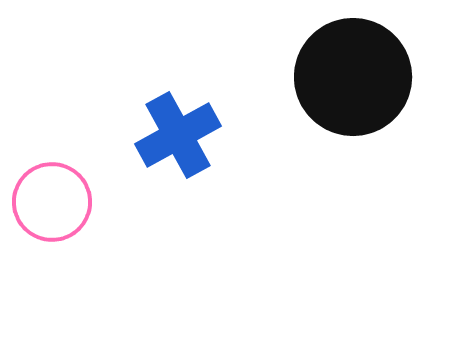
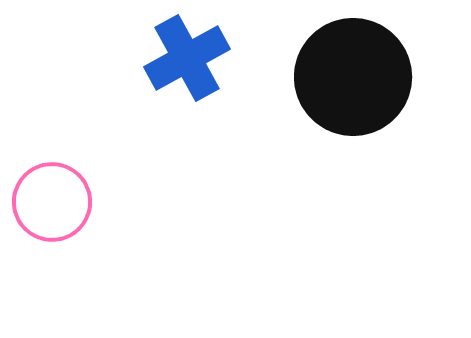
blue cross: moved 9 px right, 77 px up
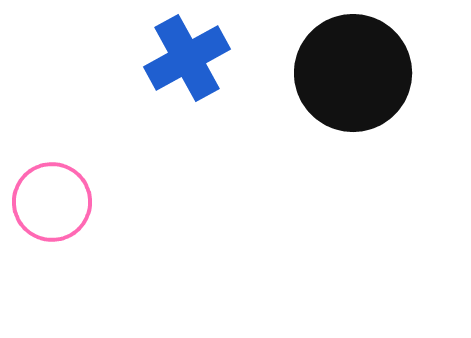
black circle: moved 4 px up
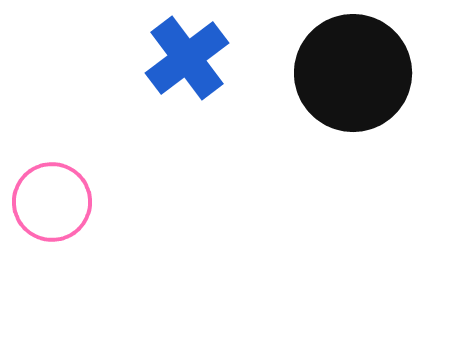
blue cross: rotated 8 degrees counterclockwise
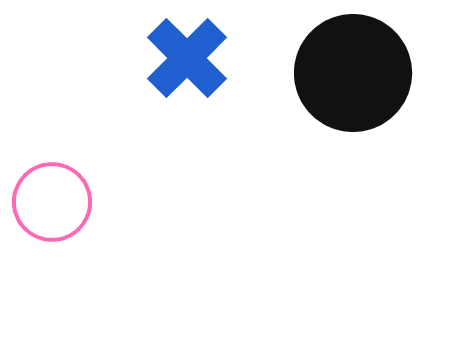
blue cross: rotated 8 degrees counterclockwise
